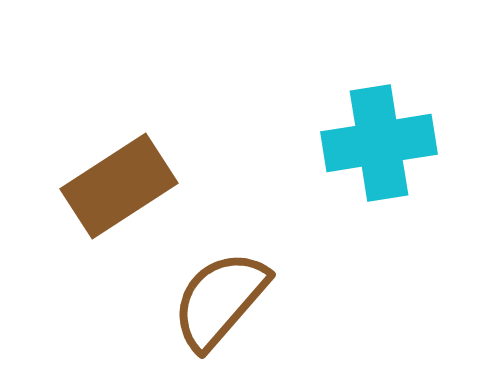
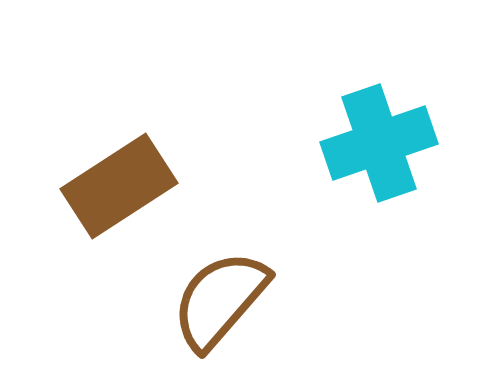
cyan cross: rotated 10 degrees counterclockwise
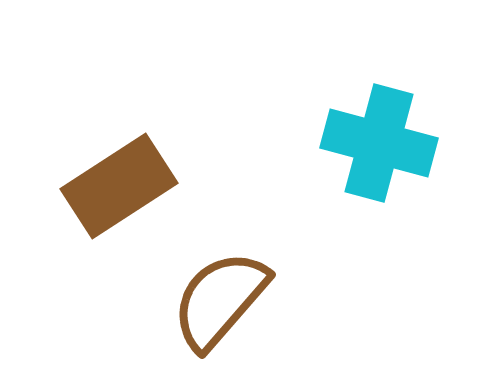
cyan cross: rotated 34 degrees clockwise
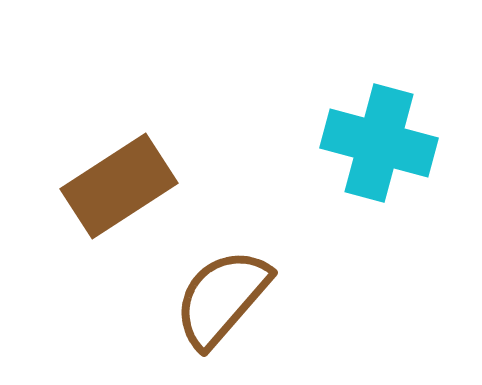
brown semicircle: moved 2 px right, 2 px up
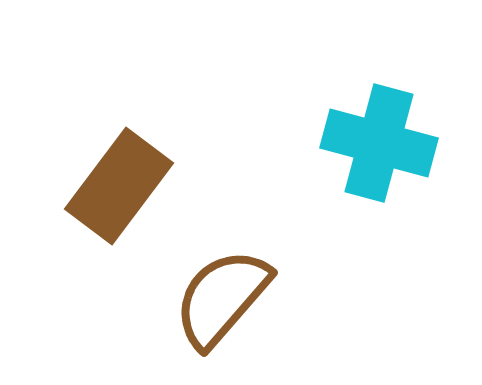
brown rectangle: rotated 20 degrees counterclockwise
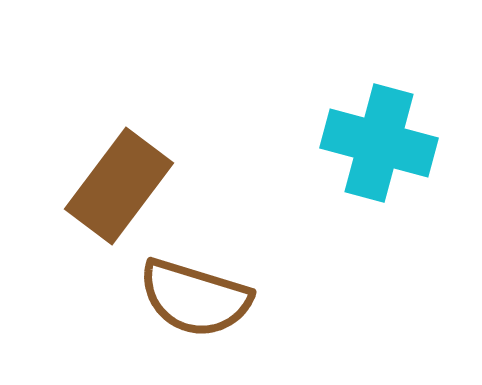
brown semicircle: moved 27 px left; rotated 114 degrees counterclockwise
